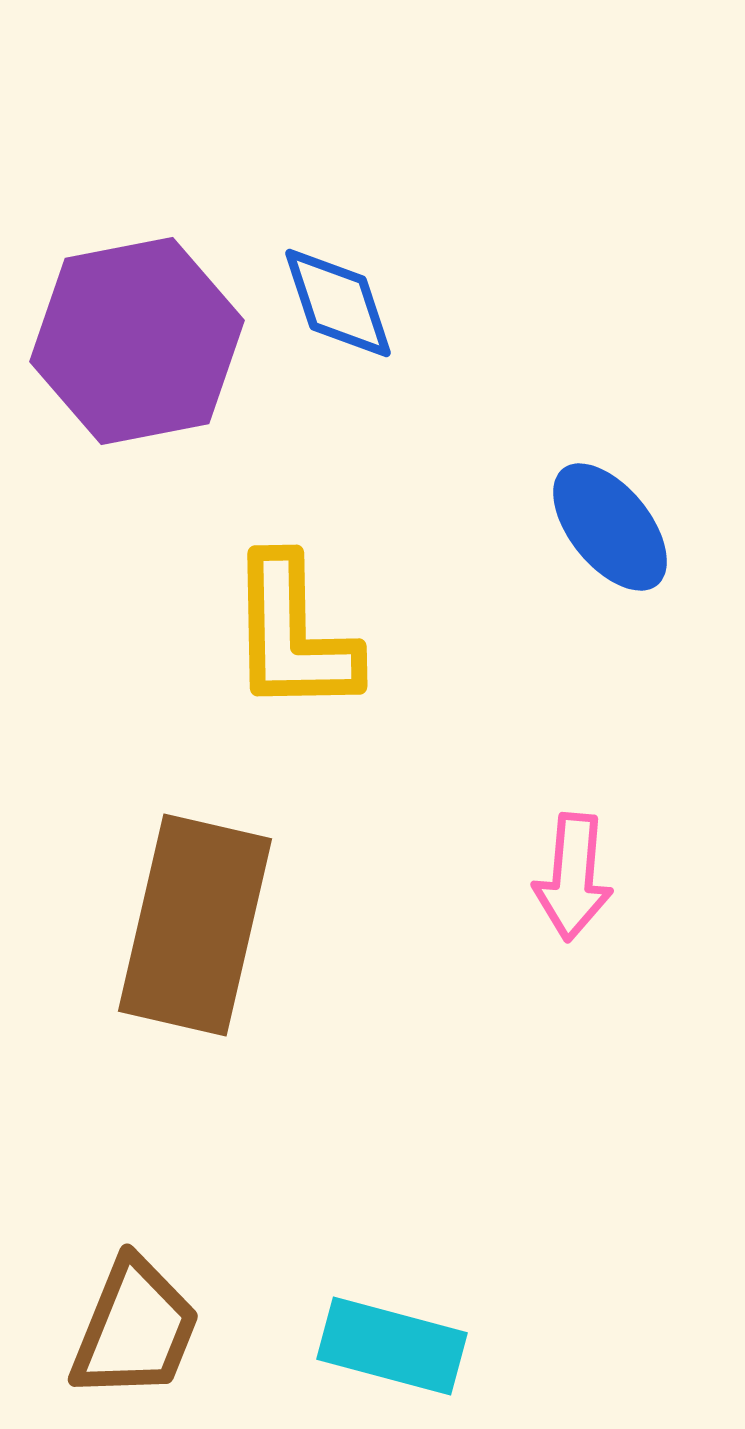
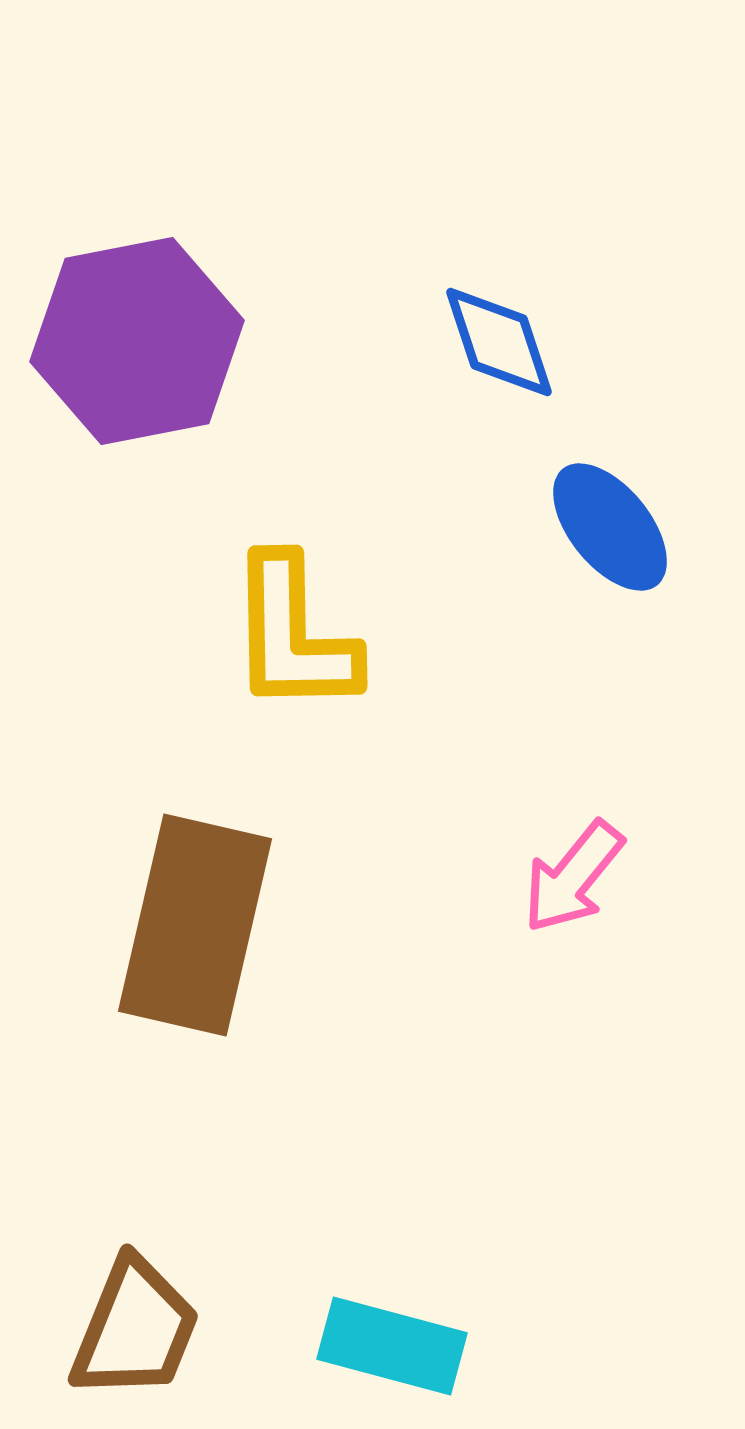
blue diamond: moved 161 px right, 39 px down
pink arrow: rotated 34 degrees clockwise
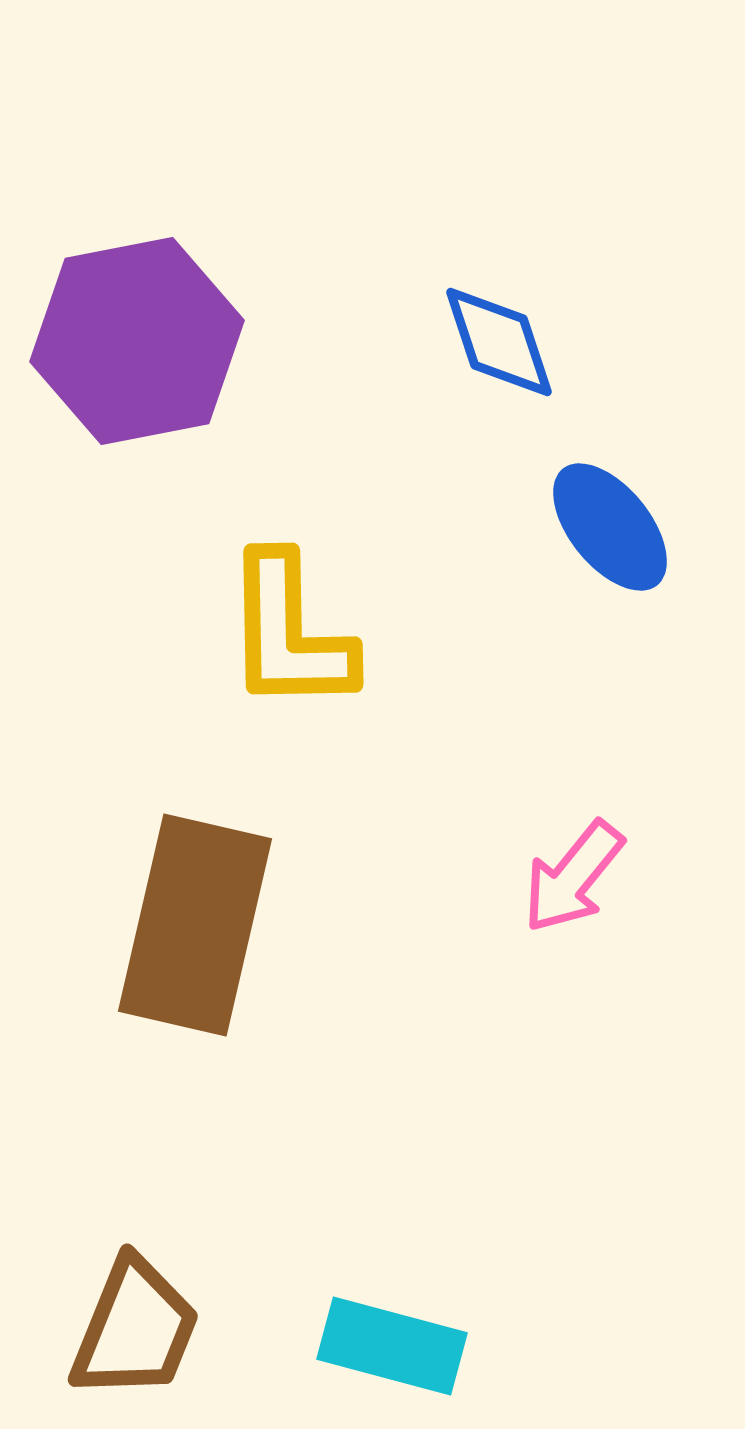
yellow L-shape: moved 4 px left, 2 px up
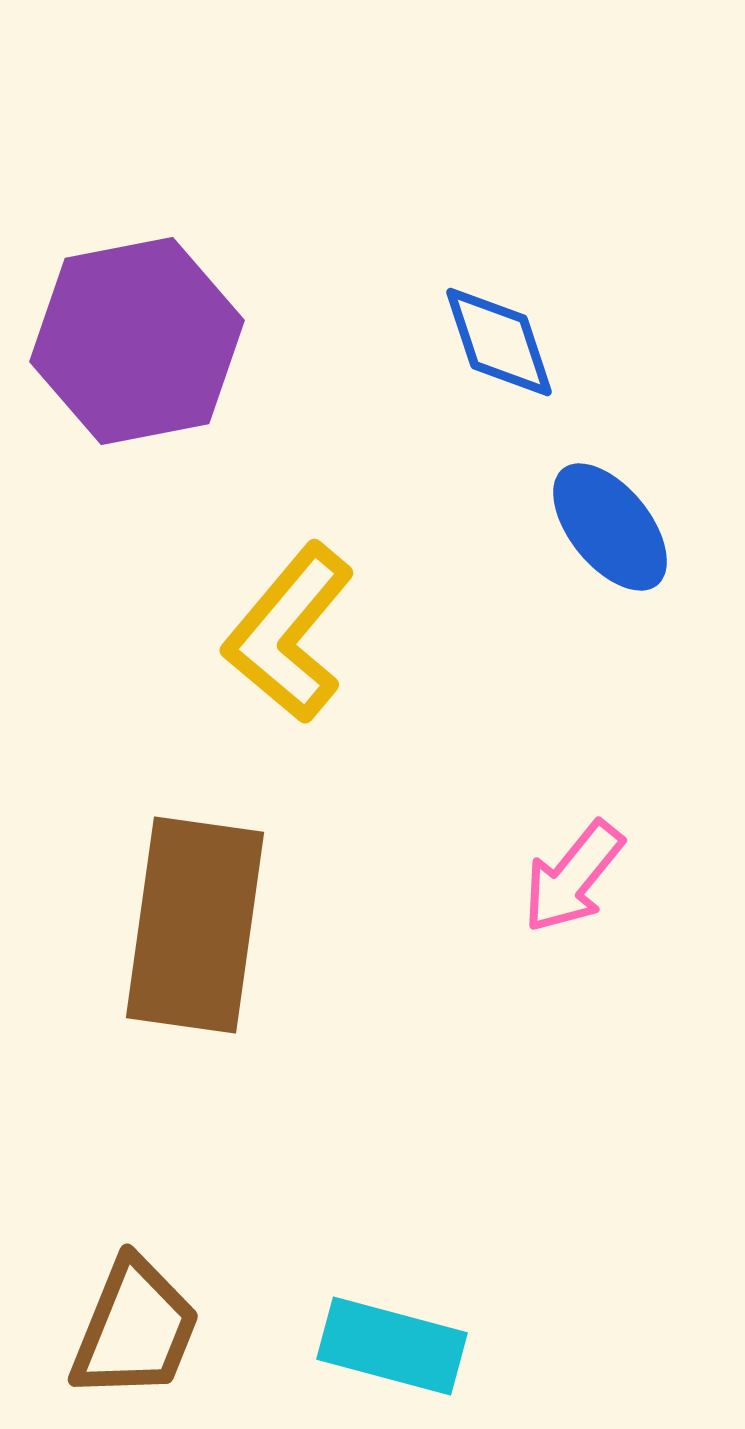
yellow L-shape: rotated 41 degrees clockwise
brown rectangle: rotated 5 degrees counterclockwise
